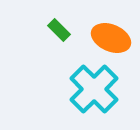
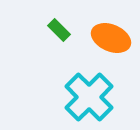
cyan cross: moved 5 px left, 8 px down
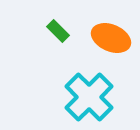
green rectangle: moved 1 px left, 1 px down
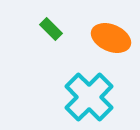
green rectangle: moved 7 px left, 2 px up
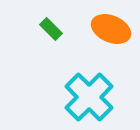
orange ellipse: moved 9 px up
